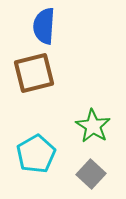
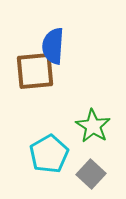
blue semicircle: moved 9 px right, 20 px down
brown square: moved 1 px right, 2 px up; rotated 9 degrees clockwise
cyan pentagon: moved 13 px right
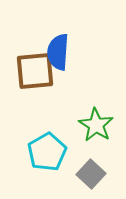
blue semicircle: moved 5 px right, 6 px down
green star: moved 3 px right, 1 px up
cyan pentagon: moved 2 px left, 2 px up
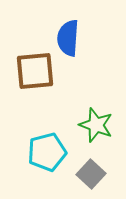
blue semicircle: moved 10 px right, 14 px up
green star: rotated 12 degrees counterclockwise
cyan pentagon: rotated 15 degrees clockwise
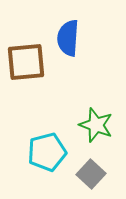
brown square: moved 9 px left, 9 px up
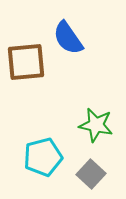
blue semicircle: rotated 39 degrees counterclockwise
green star: rotated 8 degrees counterclockwise
cyan pentagon: moved 4 px left, 5 px down
